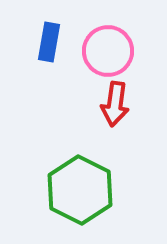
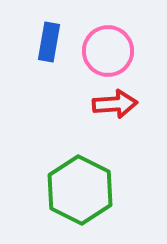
red arrow: rotated 102 degrees counterclockwise
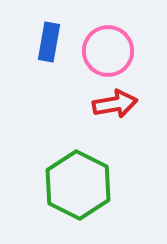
red arrow: rotated 6 degrees counterclockwise
green hexagon: moved 2 px left, 5 px up
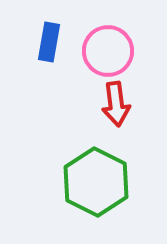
red arrow: moved 1 px right; rotated 93 degrees clockwise
green hexagon: moved 18 px right, 3 px up
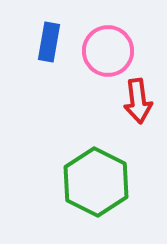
red arrow: moved 22 px right, 3 px up
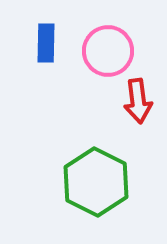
blue rectangle: moved 3 px left, 1 px down; rotated 9 degrees counterclockwise
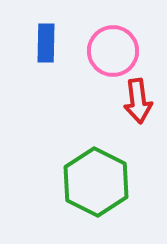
pink circle: moved 5 px right
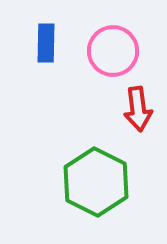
red arrow: moved 8 px down
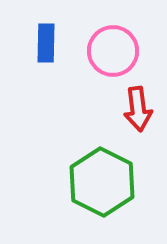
green hexagon: moved 6 px right
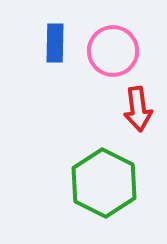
blue rectangle: moved 9 px right
green hexagon: moved 2 px right, 1 px down
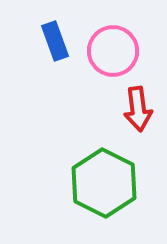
blue rectangle: moved 2 px up; rotated 21 degrees counterclockwise
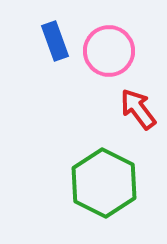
pink circle: moved 4 px left
red arrow: rotated 150 degrees clockwise
